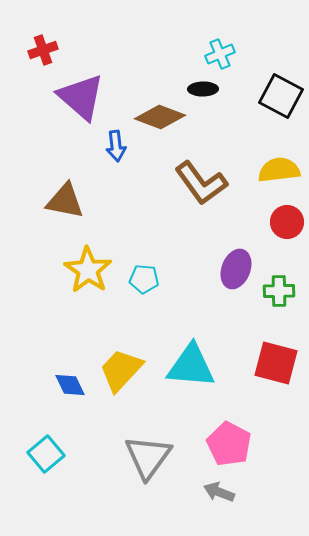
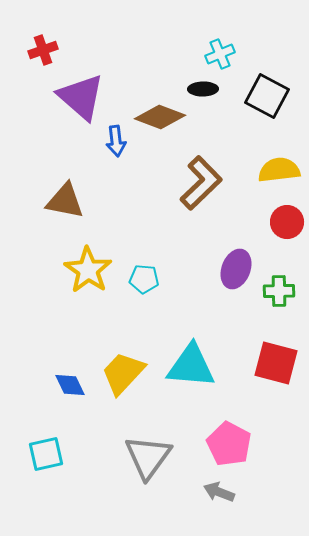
black square: moved 14 px left
blue arrow: moved 5 px up
brown L-shape: rotated 98 degrees counterclockwise
yellow trapezoid: moved 2 px right, 3 px down
cyan square: rotated 27 degrees clockwise
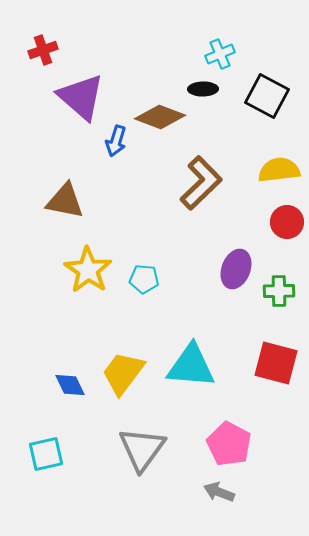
blue arrow: rotated 24 degrees clockwise
yellow trapezoid: rotated 6 degrees counterclockwise
gray triangle: moved 6 px left, 8 px up
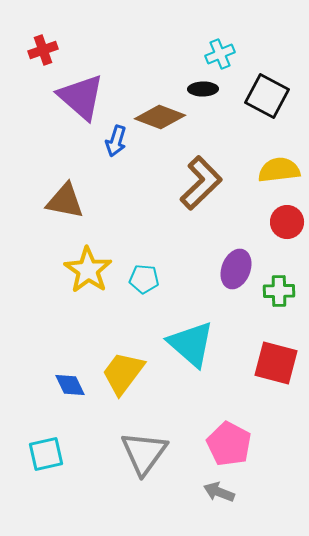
cyan triangle: moved 22 px up; rotated 36 degrees clockwise
gray triangle: moved 2 px right, 4 px down
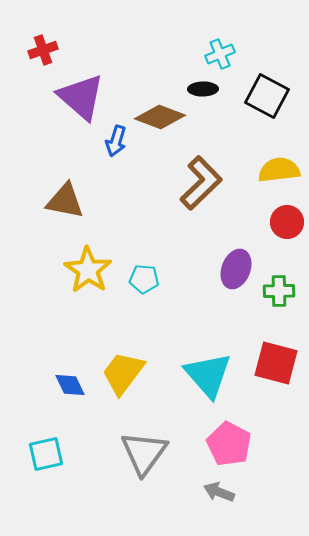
cyan triangle: moved 17 px right, 31 px down; rotated 8 degrees clockwise
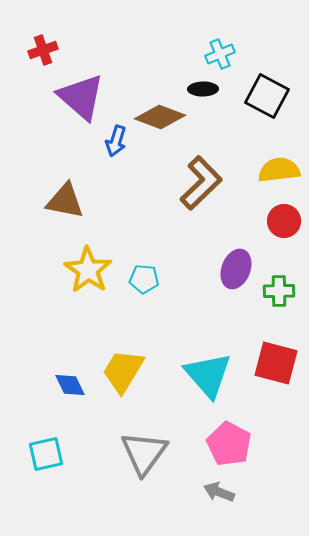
red circle: moved 3 px left, 1 px up
yellow trapezoid: moved 2 px up; rotated 6 degrees counterclockwise
